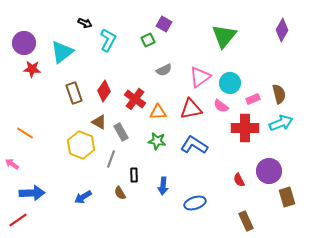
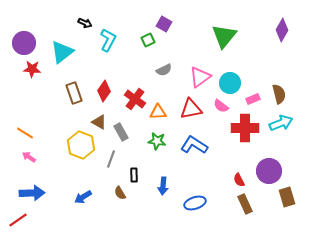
pink arrow at (12, 164): moved 17 px right, 7 px up
brown rectangle at (246, 221): moved 1 px left, 17 px up
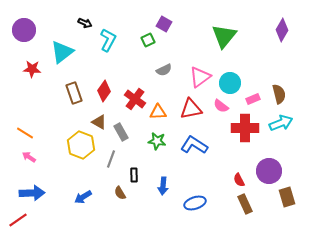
purple circle at (24, 43): moved 13 px up
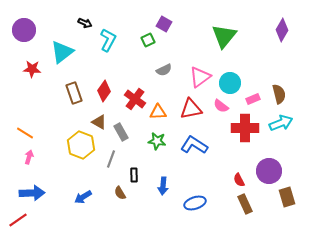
pink arrow at (29, 157): rotated 72 degrees clockwise
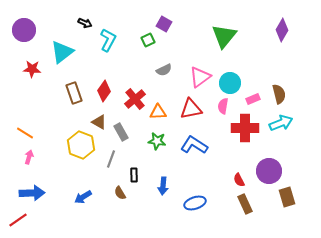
red cross at (135, 99): rotated 15 degrees clockwise
pink semicircle at (221, 106): moved 2 px right; rotated 63 degrees clockwise
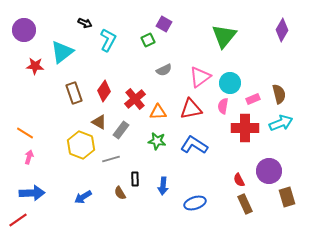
red star at (32, 69): moved 3 px right, 3 px up
gray rectangle at (121, 132): moved 2 px up; rotated 66 degrees clockwise
gray line at (111, 159): rotated 54 degrees clockwise
black rectangle at (134, 175): moved 1 px right, 4 px down
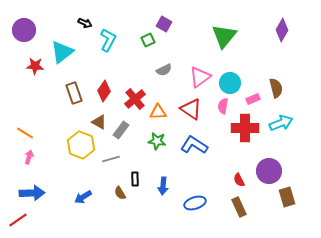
brown semicircle at (279, 94): moved 3 px left, 6 px up
red triangle at (191, 109): rotated 45 degrees clockwise
brown rectangle at (245, 204): moved 6 px left, 3 px down
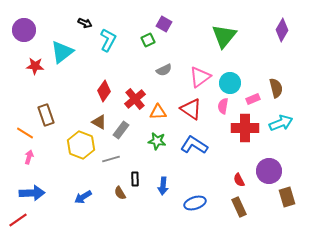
brown rectangle at (74, 93): moved 28 px left, 22 px down
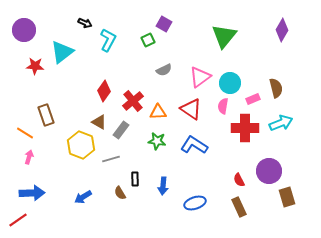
red cross at (135, 99): moved 2 px left, 2 px down
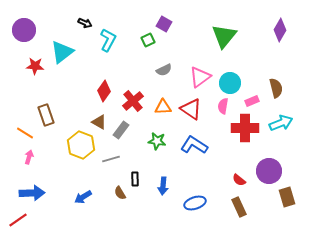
purple diamond at (282, 30): moved 2 px left
pink rectangle at (253, 99): moved 1 px left, 2 px down
orange triangle at (158, 112): moved 5 px right, 5 px up
red semicircle at (239, 180): rotated 24 degrees counterclockwise
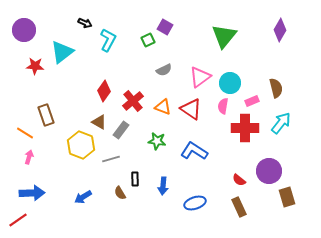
purple square at (164, 24): moved 1 px right, 3 px down
orange triangle at (163, 107): rotated 24 degrees clockwise
cyan arrow at (281, 123): rotated 30 degrees counterclockwise
blue L-shape at (194, 145): moved 6 px down
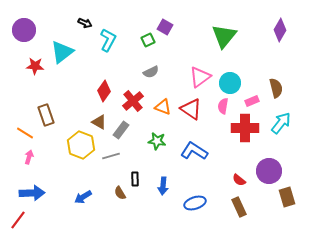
gray semicircle at (164, 70): moved 13 px left, 2 px down
gray line at (111, 159): moved 3 px up
red line at (18, 220): rotated 18 degrees counterclockwise
